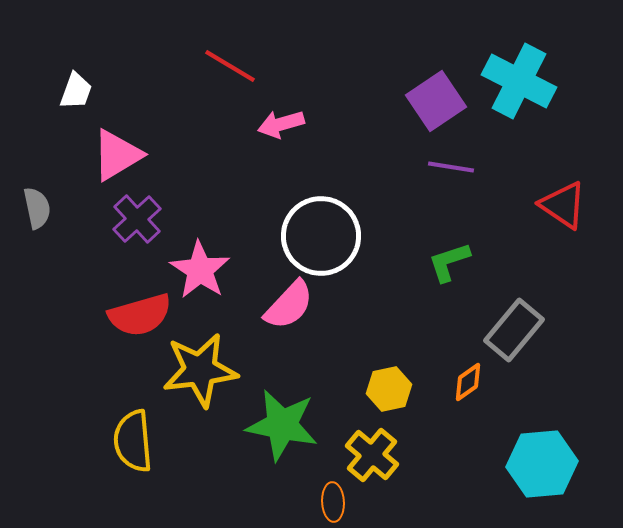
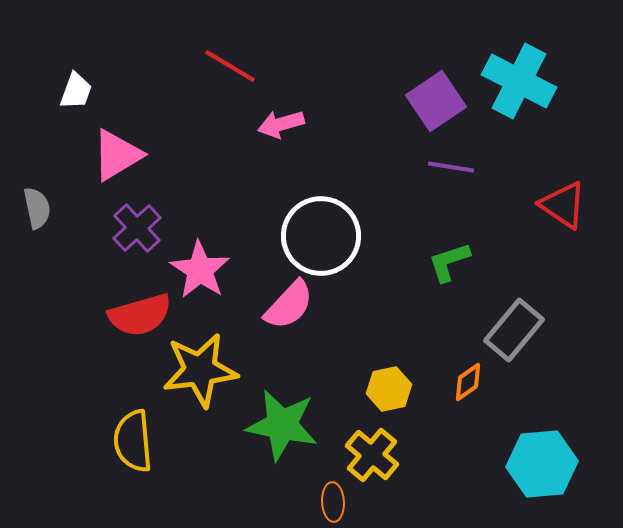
purple cross: moved 9 px down
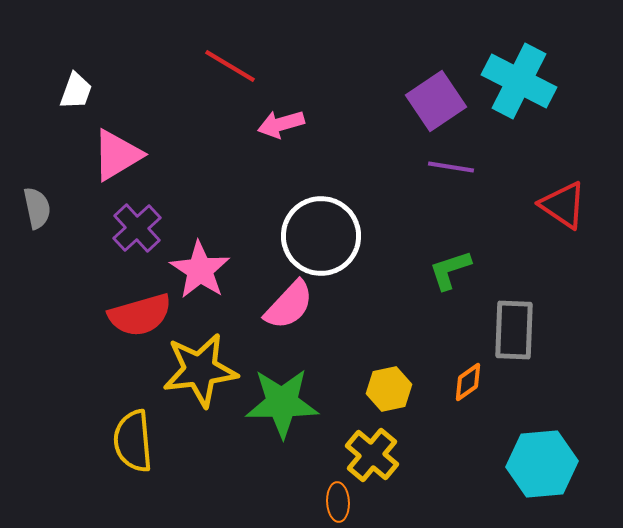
green L-shape: moved 1 px right, 8 px down
gray rectangle: rotated 38 degrees counterclockwise
green star: moved 22 px up; rotated 12 degrees counterclockwise
orange ellipse: moved 5 px right
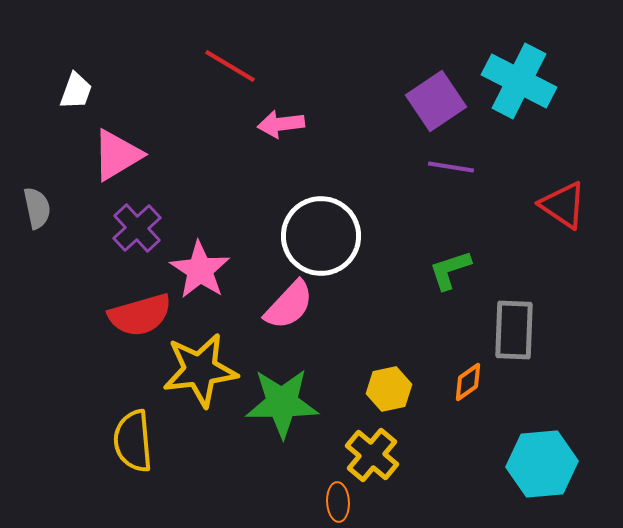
pink arrow: rotated 9 degrees clockwise
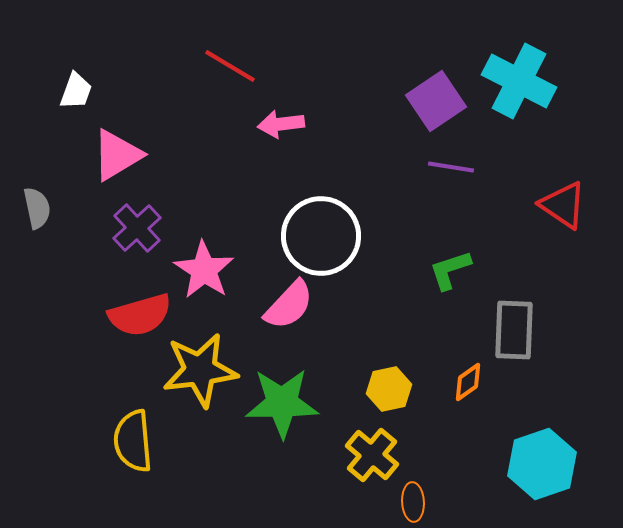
pink star: moved 4 px right
cyan hexagon: rotated 14 degrees counterclockwise
orange ellipse: moved 75 px right
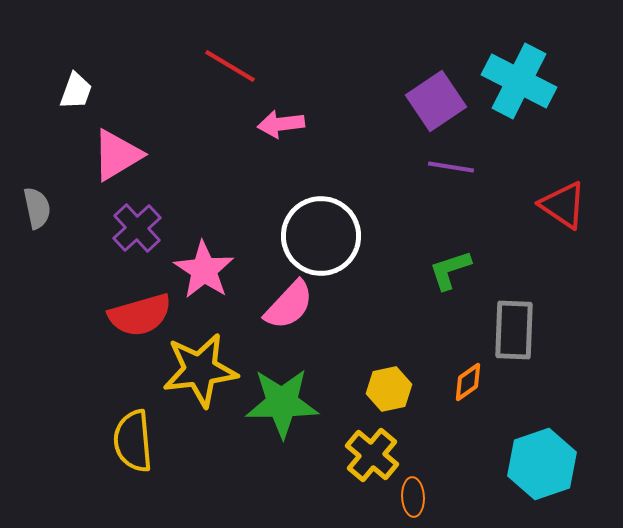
orange ellipse: moved 5 px up
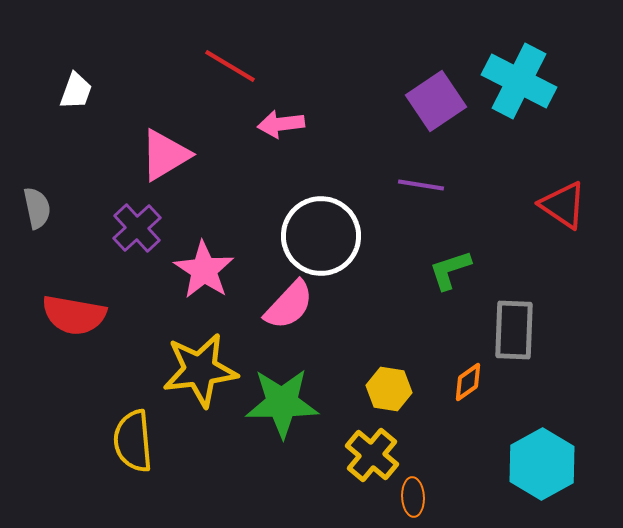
pink triangle: moved 48 px right
purple line: moved 30 px left, 18 px down
red semicircle: moved 66 px left; rotated 26 degrees clockwise
yellow hexagon: rotated 21 degrees clockwise
cyan hexagon: rotated 10 degrees counterclockwise
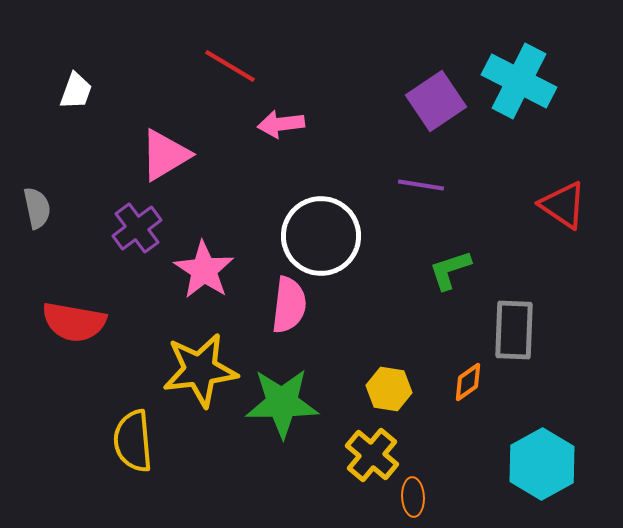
purple cross: rotated 6 degrees clockwise
pink semicircle: rotated 36 degrees counterclockwise
red semicircle: moved 7 px down
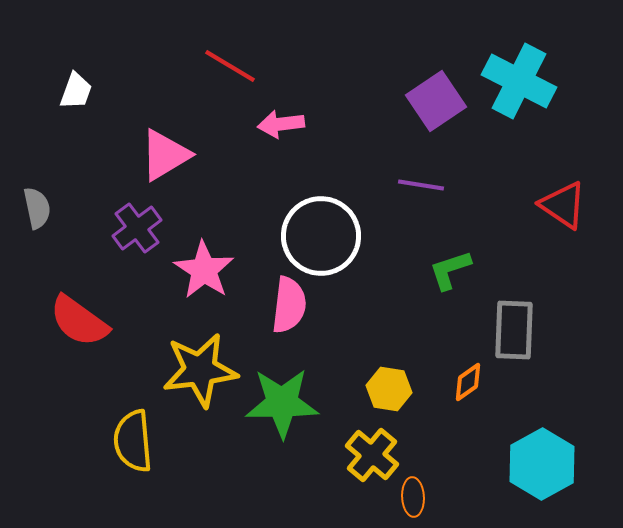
red semicircle: moved 5 px right, 1 px up; rotated 26 degrees clockwise
